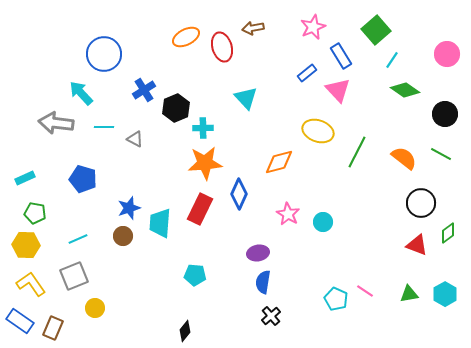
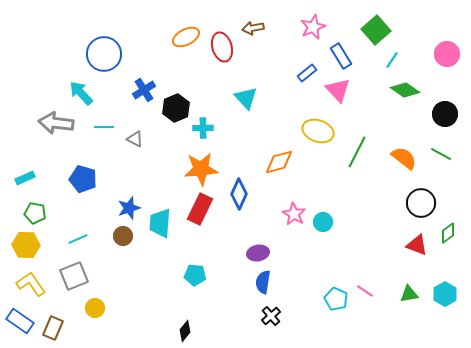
orange star at (205, 163): moved 4 px left, 6 px down
pink star at (288, 214): moved 6 px right
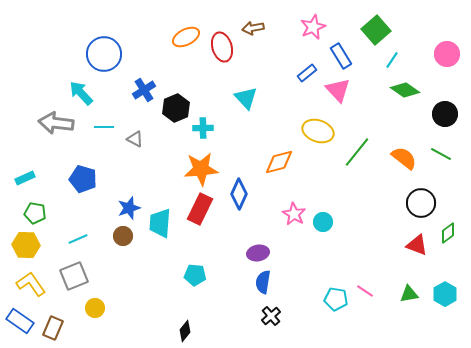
green line at (357, 152): rotated 12 degrees clockwise
cyan pentagon at (336, 299): rotated 15 degrees counterclockwise
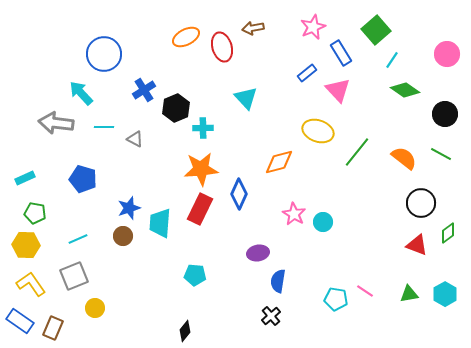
blue rectangle at (341, 56): moved 3 px up
blue semicircle at (263, 282): moved 15 px right, 1 px up
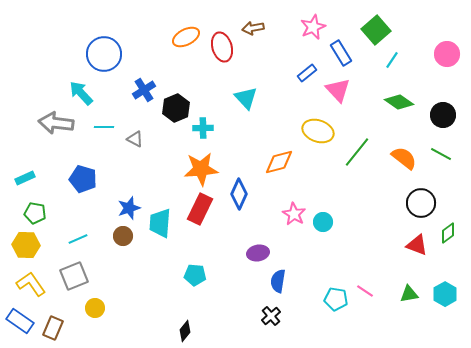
green diamond at (405, 90): moved 6 px left, 12 px down
black circle at (445, 114): moved 2 px left, 1 px down
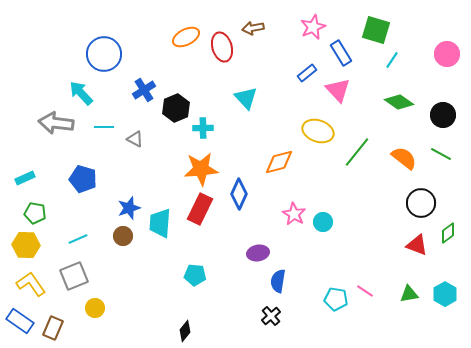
green square at (376, 30): rotated 32 degrees counterclockwise
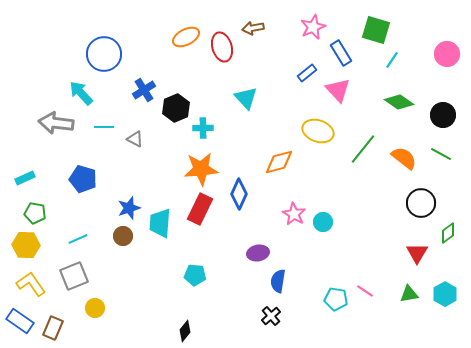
green line at (357, 152): moved 6 px right, 3 px up
red triangle at (417, 245): moved 8 px down; rotated 40 degrees clockwise
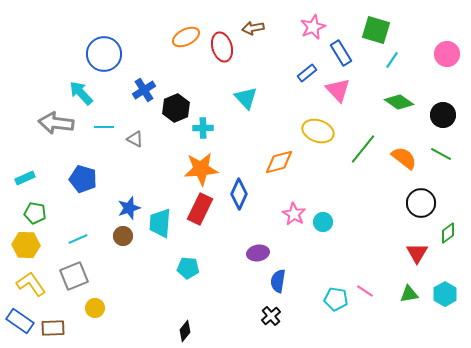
cyan pentagon at (195, 275): moved 7 px left, 7 px up
brown rectangle at (53, 328): rotated 65 degrees clockwise
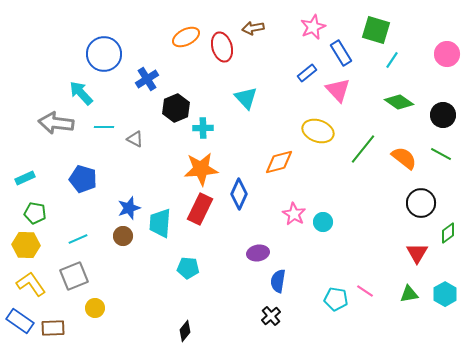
blue cross at (144, 90): moved 3 px right, 11 px up
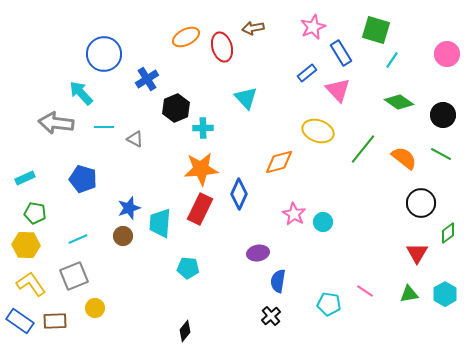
cyan pentagon at (336, 299): moved 7 px left, 5 px down
brown rectangle at (53, 328): moved 2 px right, 7 px up
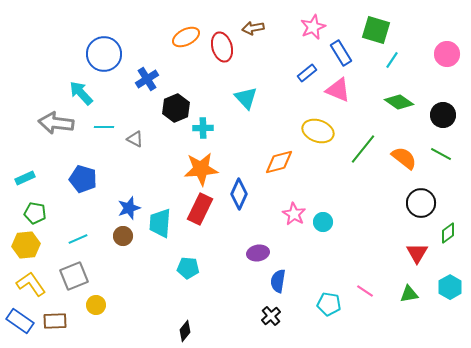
pink triangle at (338, 90): rotated 24 degrees counterclockwise
yellow hexagon at (26, 245): rotated 8 degrees counterclockwise
cyan hexagon at (445, 294): moved 5 px right, 7 px up
yellow circle at (95, 308): moved 1 px right, 3 px up
